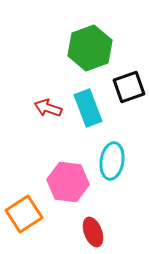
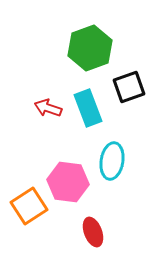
orange square: moved 5 px right, 8 px up
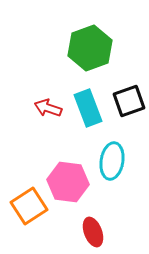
black square: moved 14 px down
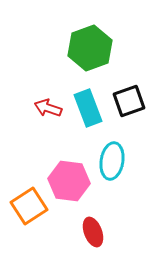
pink hexagon: moved 1 px right, 1 px up
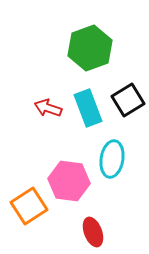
black square: moved 1 px left, 1 px up; rotated 12 degrees counterclockwise
cyan ellipse: moved 2 px up
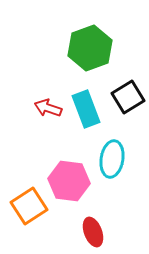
black square: moved 3 px up
cyan rectangle: moved 2 px left, 1 px down
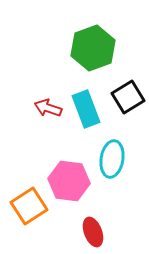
green hexagon: moved 3 px right
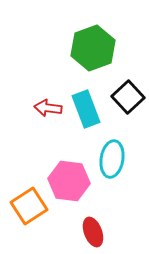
black square: rotated 12 degrees counterclockwise
red arrow: rotated 12 degrees counterclockwise
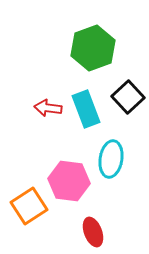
cyan ellipse: moved 1 px left
